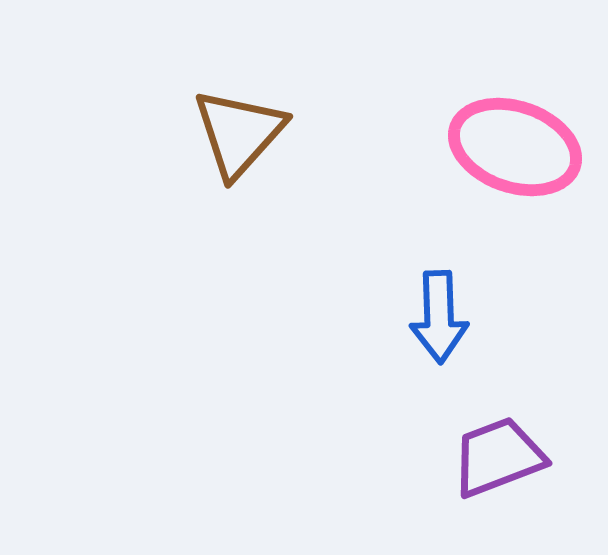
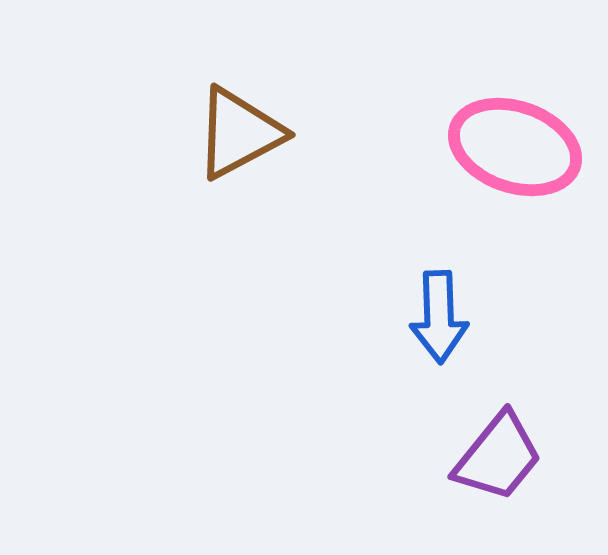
brown triangle: rotated 20 degrees clockwise
purple trapezoid: rotated 150 degrees clockwise
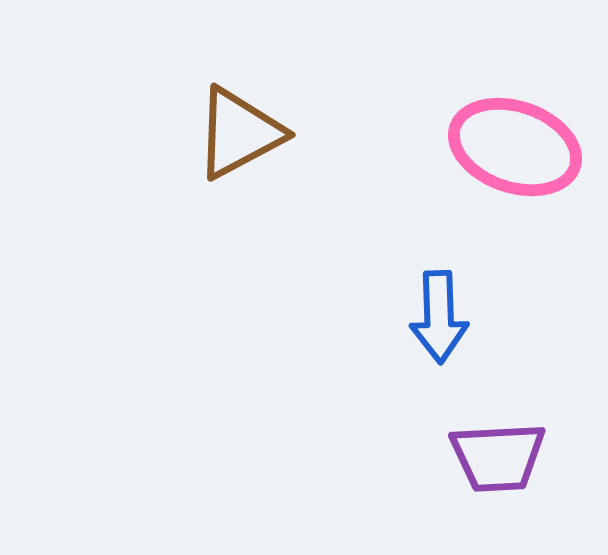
purple trapezoid: rotated 48 degrees clockwise
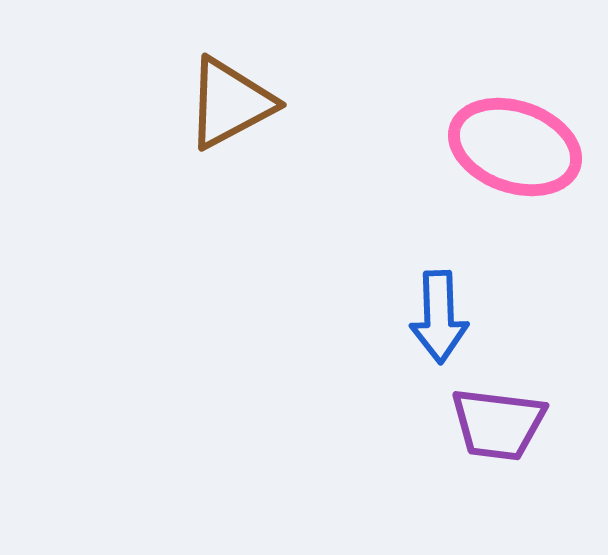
brown triangle: moved 9 px left, 30 px up
purple trapezoid: moved 33 px up; rotated 10 degrees clockwise
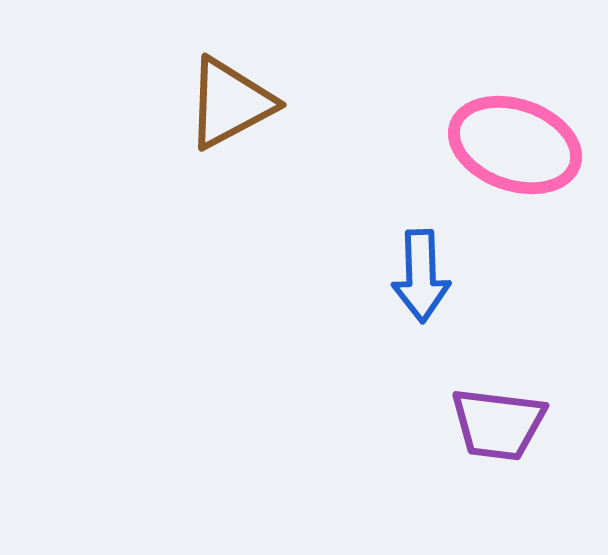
pink ellipse: moved 2 px up
blue arrow: moved 18 px left, 41 px up
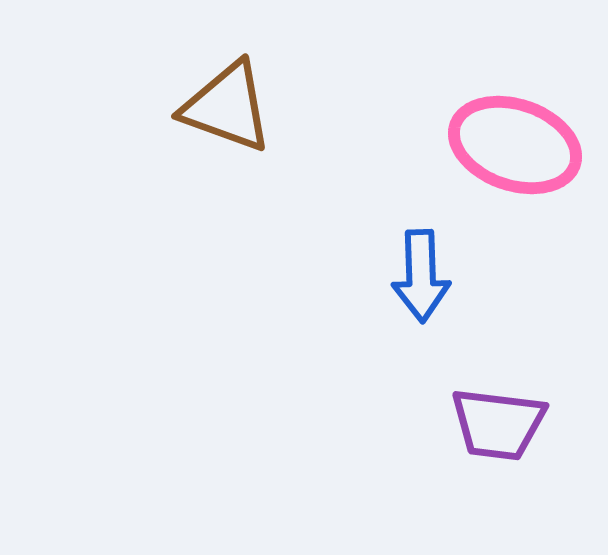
brown triangle: moved 3 px left, 4 px down; rotated 48 degrees clockwise
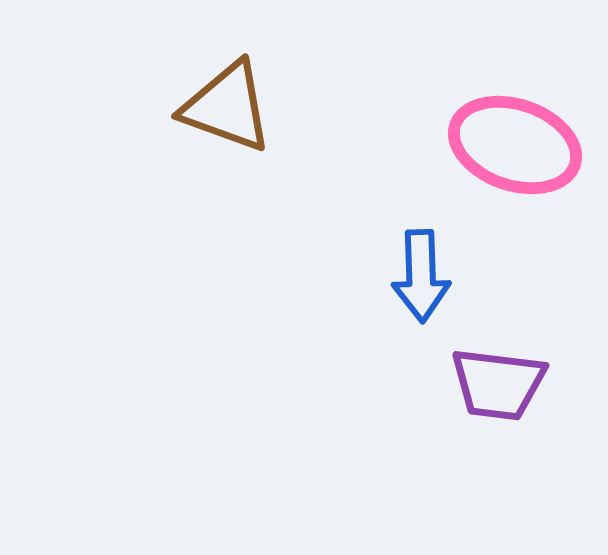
purple trapezoid: moved 40 px up
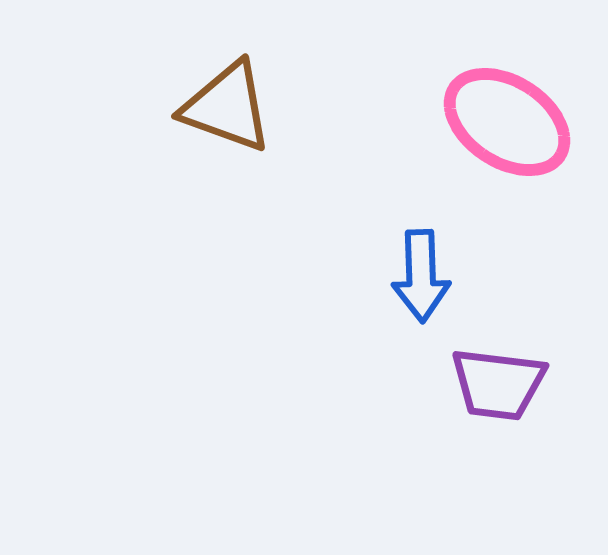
pink ellipse: moved 8 px left, 23 px up; rotated 14 degrees clockwise
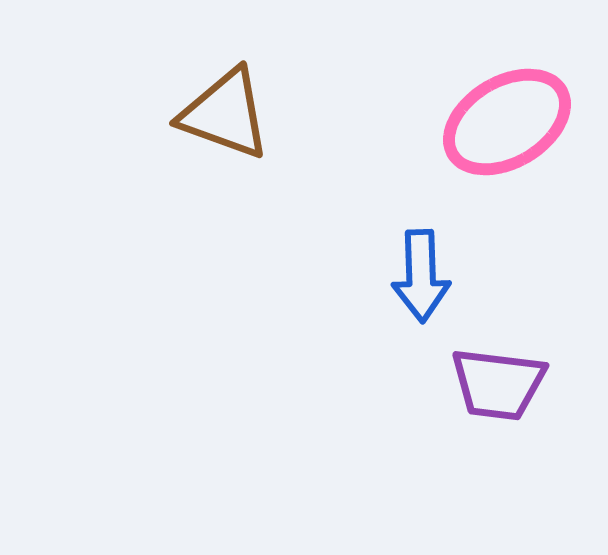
brown triangle: moved 2 px left, 7 px down
pink ellipse: rotated 64 degrees counterclockwise
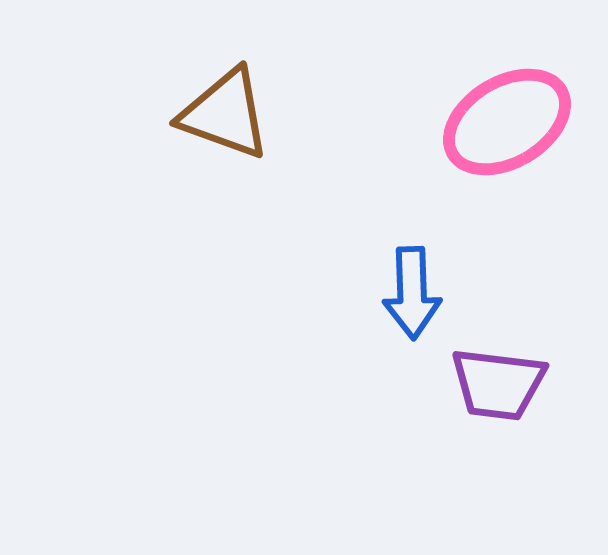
blue arrow: moved 9 px left, 17 px down
